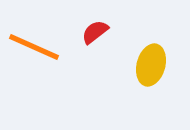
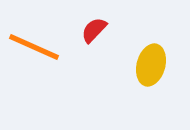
red semicircle: moved 1 px left, 2 px up; rotated 8 degrees counterclockwise
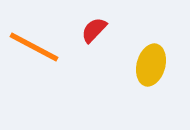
orange line: rotated 4 degrees clockwise
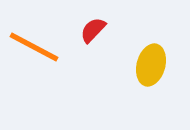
red semicircle: moved 1 px left
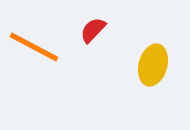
yellow ellipse: moved 2 px right
